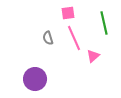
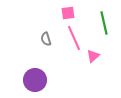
gray semicircle: moved 2 px left, 1 px down
purple circle: moved 1 px down
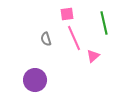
pink square: moved 1 px left, 1 px down
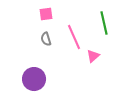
pink square: moved 21 px left
pink line: moved 1 px up
purple circle: moved 1 px left, 1 px up
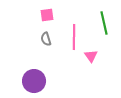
pink square: moved 1 px right, 1 px down
pink line: rotated 25 degrees clockwise
pink triangle: moved 2 px left; rotated 24 degrees counterclockwise
purple circle: moved 2 px down
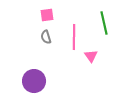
gray semicircle: moved 2 px up
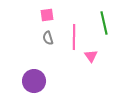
gray semicircle: moved 2 px right, 1 px down
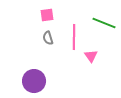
green line: rotated 55 degrees counterclockwise
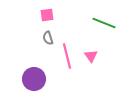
pink line: moved 7 px left, 19 px down; rotated 15 degrees counterclockwise
purple circle: moved 2 px up
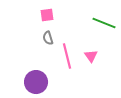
purple circle: moved 2 px right, 3 px down
